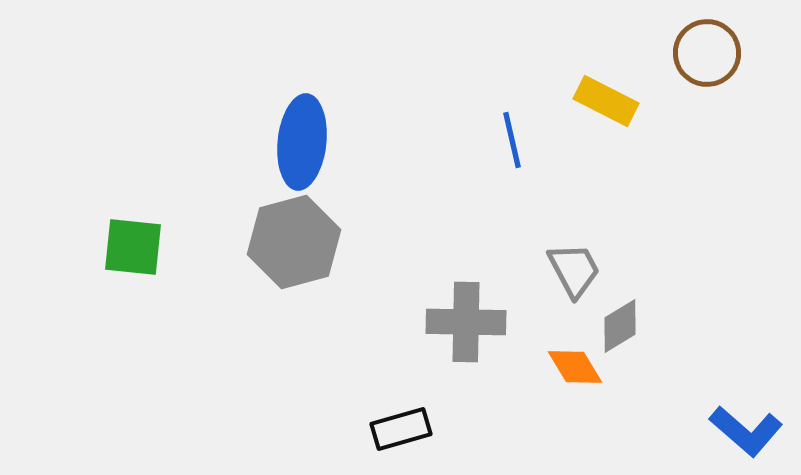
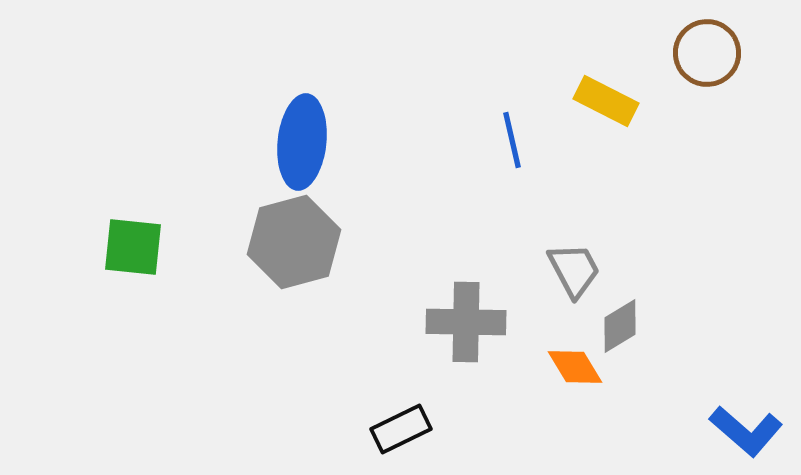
black rectangle: rotated 10 degrees counterclockwise
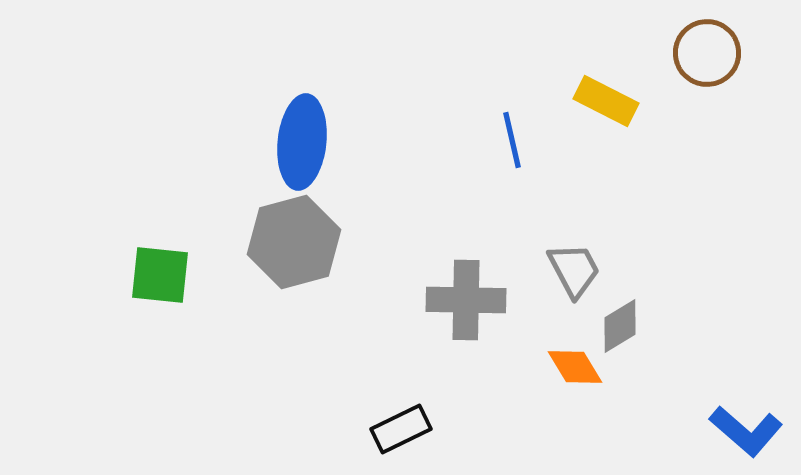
green square: moved 27 px right, 28 px down
gray cross: moved 22 px up
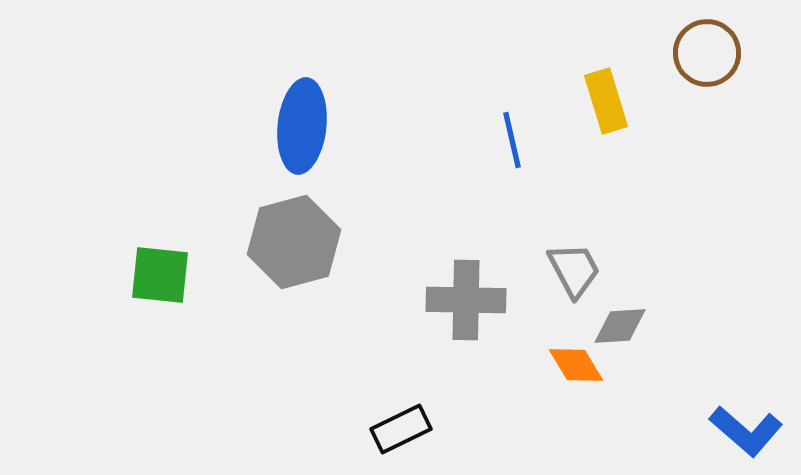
yellow rectangle: rotated 46 degrees clockwise
blue ellipse: moved 16 px up
gray diamond: rotated 28 degrees clockwise
orange diamond: moved 1 px right, 2 px up
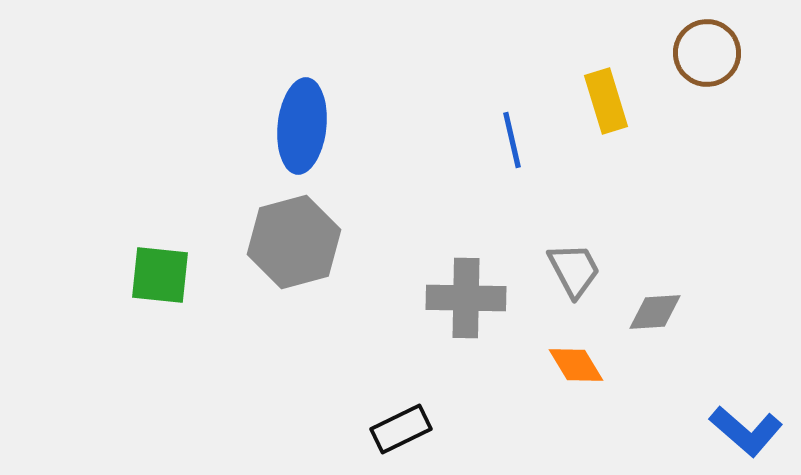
gray cross: moved 2 px up
gray diamond: moved 35 px right, 14 px up
